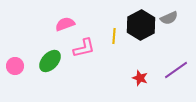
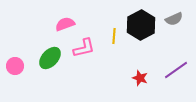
gray semicircle: moved 5 px right, 1 px down
green ellipse: moved 3 px up
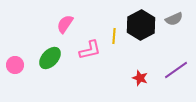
pink semicircle: rotated 36 degrees counterclockwise
pink L-shape: moved 6 px right, 2 px down
pink circle: moved 1 px up
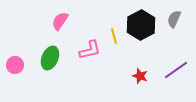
gray semicircle: rotated 138 degrees clockwise
pink semicircle: moved 5 px left, 3 px up
yellow line: rotated 21 degrees counterclockwise
green ellipse: rotated 20 degrees counterclockwise
red star: moved 2 px up
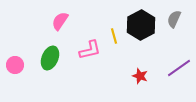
purple line: moved 3 px right, 2 px up
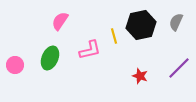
gray semicircle: moved 2 px right, 3 px down
black hexagon: rotated 16 degrees clockwise
purple line: rotated 10 degrees counterclockwise
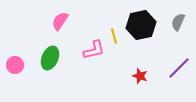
gray semicircle: moved 2 px right
pink L-shape: moved 4 px right
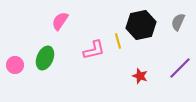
yellow line: moved 4 px right, 5 px down
green ellipse: moved 5 px left
purple line: moved 1 px right
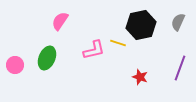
yellow line: moved 2 px down; rotated 56 degrees counterclockwise
green ellipse: moved 2 px right
purple line: rotated 25 degrees counterclockwise
red star: moved 1 px down
